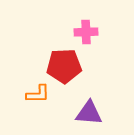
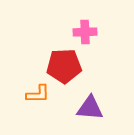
pink cross: moved 1 px left
purple triangle: moved 1 px right, 5 px up
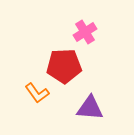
pink cross: rotated 30 degrees counterclockwise
orange L-shape: moved 1 px left, 1 px up; rotated 55 degrees clockwise
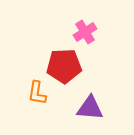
orange L-shape: rotated 45 degrees clockwise
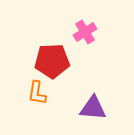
red pentagon: moved 12 px left, 5 px up
purple triangle: moved 3 px right
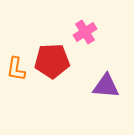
orange L-shape: moved 21 px left, 24 px up
purple triangle: moved 13 px right, 22 px up
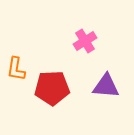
pink cross: moved 9 px down
red pentagon: moved 27 px down
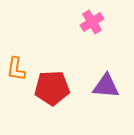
pink cross: moved 7 px right, 19 px up
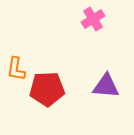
pink cross: moved 1 px right, 3 px up
red pentagon: moved 5 px left, 1 px down
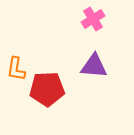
purple triangle: moved 12 px left, 20 px up
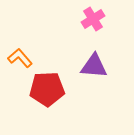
orange L-shape: moved 4 px right, 11 px up; rotated 130 degrees clockwise
